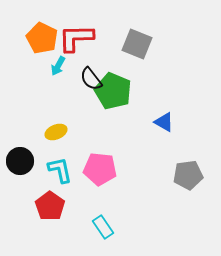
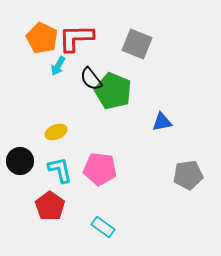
blue triangle: moved 2 px left; rotated 40 degrees counterclockwise
cyan rectangle: rotated 20 degrees counterclockwise
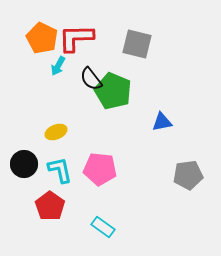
gray square: rotated 8 degrees counterclockwise
black circle: moved 4 px right, 3 px down
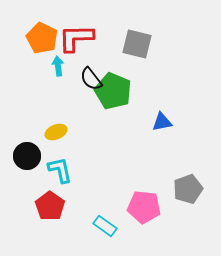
cyan arrow: rotated 144 degrees clockwise
black circle: moved 3 px right, 8 px up
pink pentagon: moved 44 px right, 38 px down
gray pentagon: moved 14 px down; rotated 12 degrees counterclockwise
cyan rectangle: moved 2 px right, 1 px up
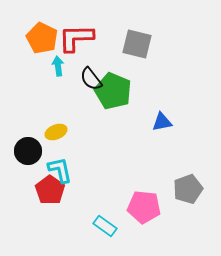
black circle: moved 1 px right, 5 px up
red pentagon: moved 16 px up
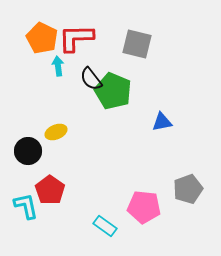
cyan L-shape: moved 34 px left, 36 px down
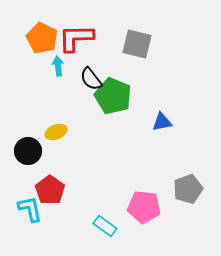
green pentagon: moved 5 px down
cyan L-shape: moved 4 px right, 3 px down
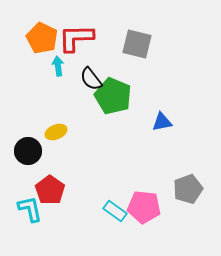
cyan rectangle: moved 10 px right, 15 px up
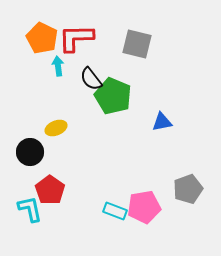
yellow ellipse: moved 4 px up
black circle: moved 2 px right, 1 px down
pink pentagon: rotated 16 degrees counterclockwise
cyan rectangle: rotated 15 degrees counterclockwise
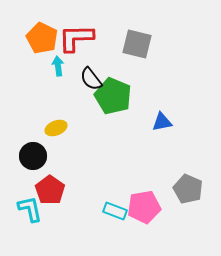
black circle: moved 3 px right, 4 px down
gray pentagon: rotated 28 degrees counterclockwise
